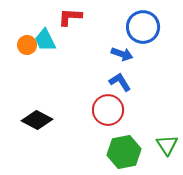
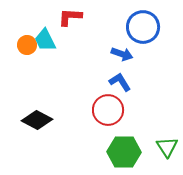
green triangle: moved 2 px down
green hexagon: rotated 12 degrees clockwise
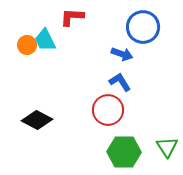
red L-shape: moved 2 px right
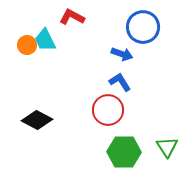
red L-shape: rotated 25 degrees clockwise
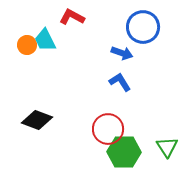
blue arrow: moved 1 px up
red circle: moved 19 px down
black diamond: rotated 8 degrees counterclockwise
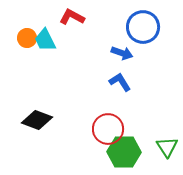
orange circle: moved 7 px up
